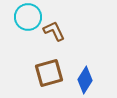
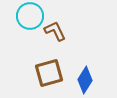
cyan circle: moved 2 px right, 1 px up
brown L-shape: moved 1 px right
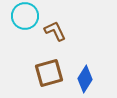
cyan circle: moved 5 px left
blue diamond: moved 1 px up
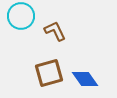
cyan circle: moved 4 px left
blue diamond: rotated 68 degrees counterclockwise
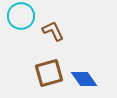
brown L-shape: moved 2 px left
blue diamond: moved 1 px left
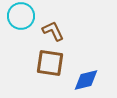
brown square: moved 1 px right, 10 px up; rotated 24 degrees clockwise
blue diamond: moved 2 px right, 1 px down; rotated 68 degrees counterclockwise
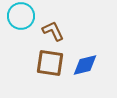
blue diamond: moved 1 px left, 15 px up
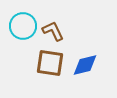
cyan circle: moved 2 px right, 10 px down
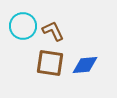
blue diamond: rotated 8 degrees clockwise
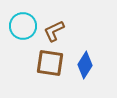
brown L-shape: moved 1 px right; rotated 90 degrees counterclockwise
blue diamond: rotated 52 degrees counterclockwise
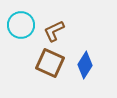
cyan circle: moved 2 px left, 1 px up
brown square: rotated 16 degrees clockwise
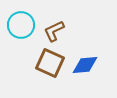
blue diamond: rotated 52 degrees clockwise
